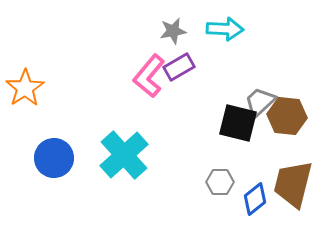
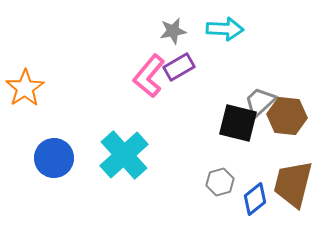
gray hexagon: rotated 16 degrees counterclockwise
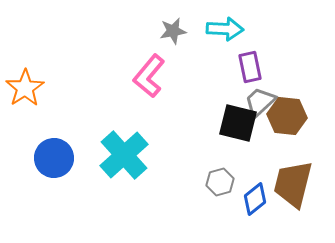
purple rectangle: moved 71 px right; rotated 72 degrees counterclockwise
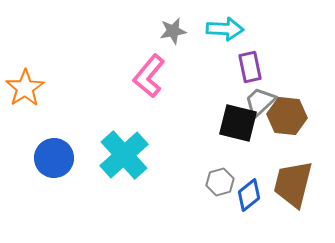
blue diamond: moved 6 px left, 4 px up
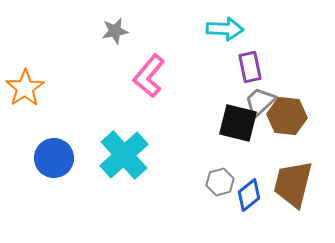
gray star: moved 58 px left
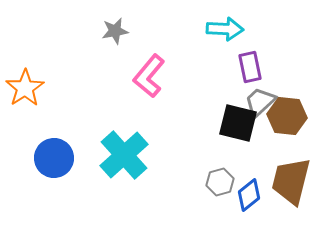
brown trapezoid: moved 2 px left, 3 px up
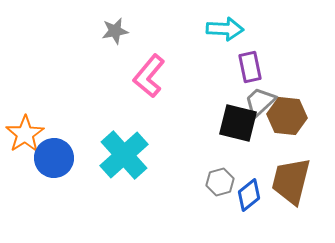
orange star: moved 46 px down
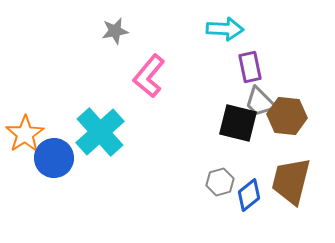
gray trapezoid: rotated 92 degrees counterclockwise
cyan cross: moved 24 px left, 23 px up
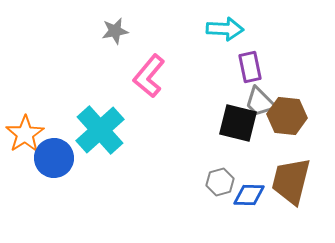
cyan cross: moved 2 px up
blue diamond: rotated 40 degrees clockwise
